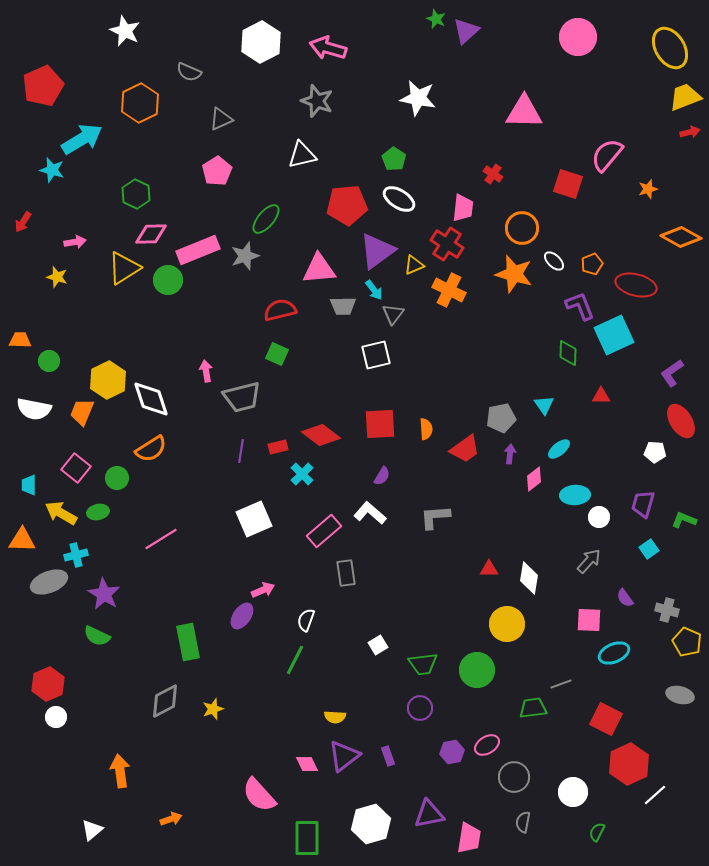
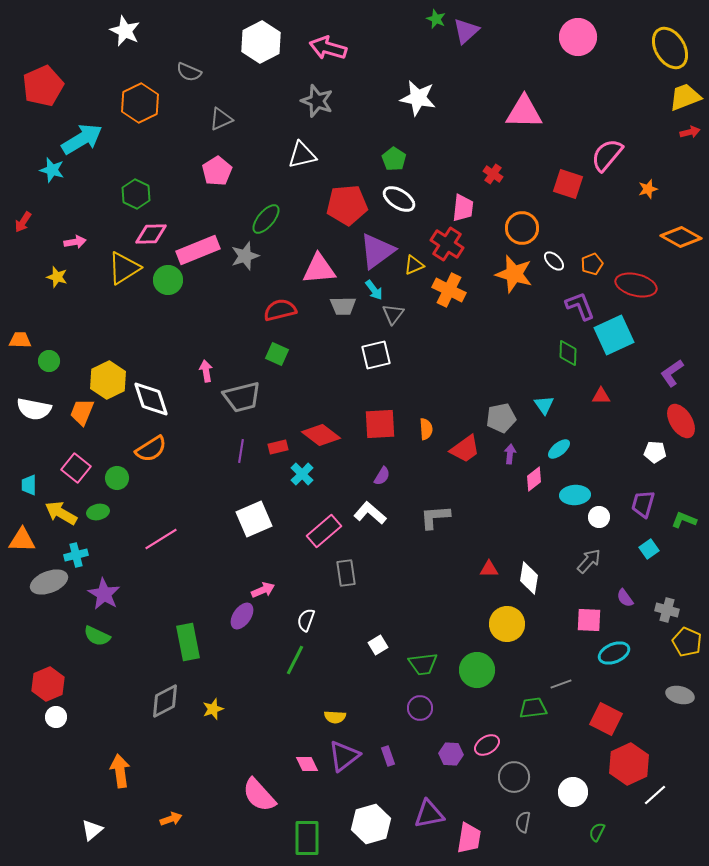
purple hexagon at (452, 752): moved 1 px left, 2 px down; rotated 15 degrees clockwise
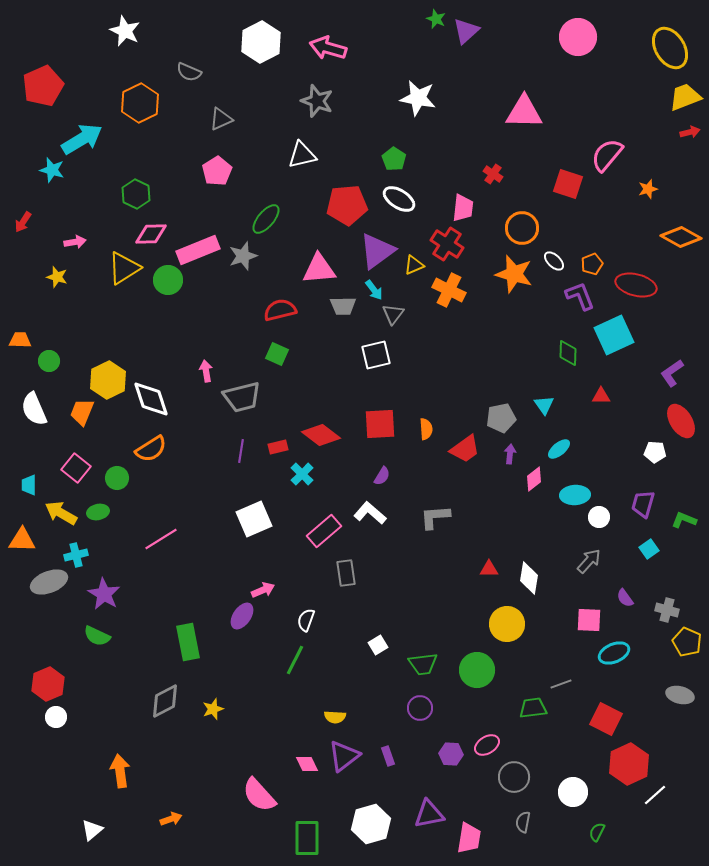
gray star at (245, 256): moved 2 px left
purple L-shape at (580, 306): moved 10 px up
white semicircle at (34, 409): rotated 56 degrees clockwise
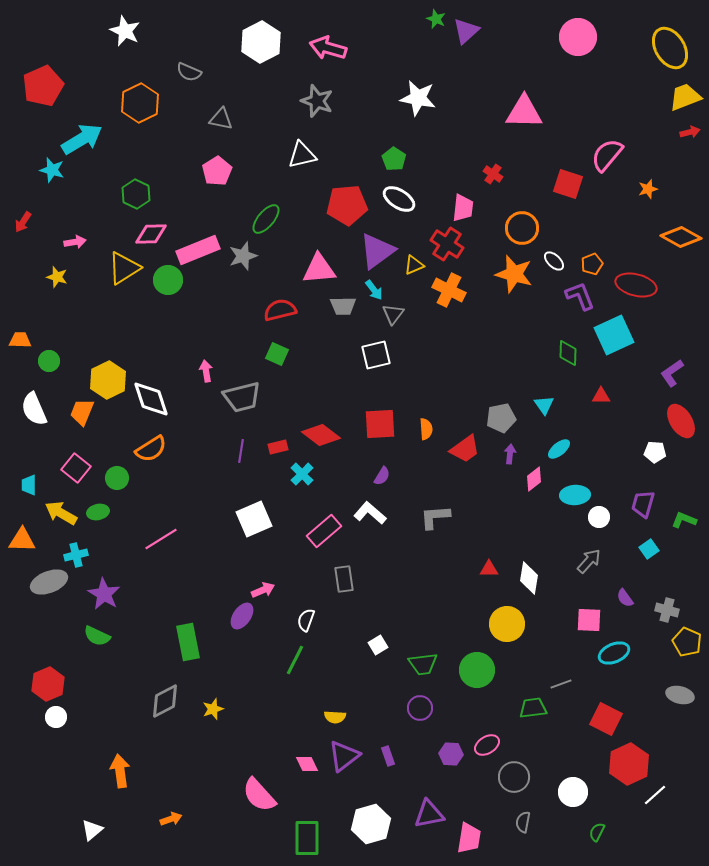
gray triangle at (221, 119): rotated 35 degrees clockwise
gray rectangle at (346, 573): moved 2 px left, 6 px down
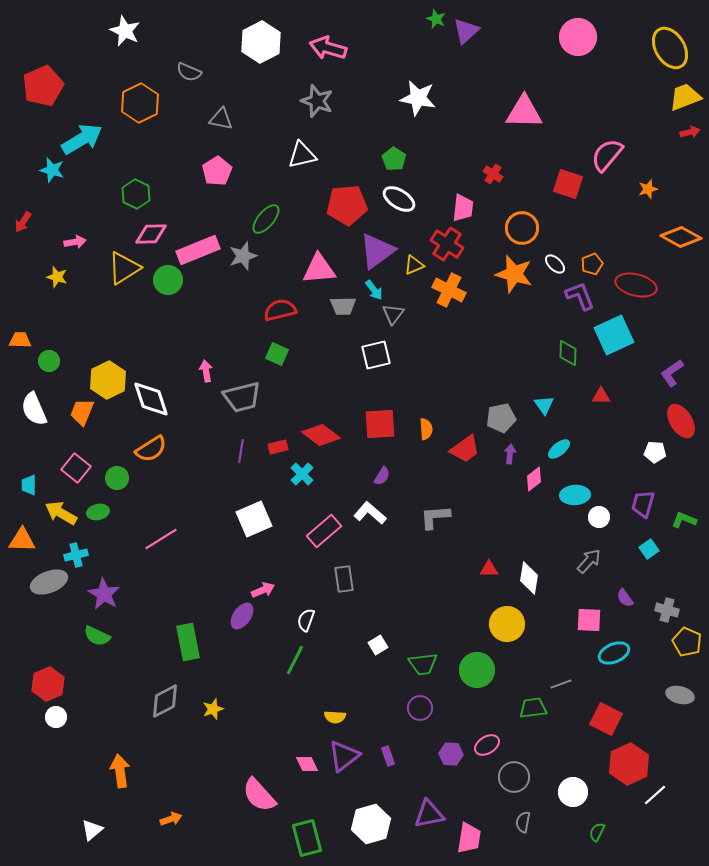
white ellipse at (554, 261): moved 1 px right, 3 px down
green rectangle at (307, 838): rotated 15 degrees counterclockwise
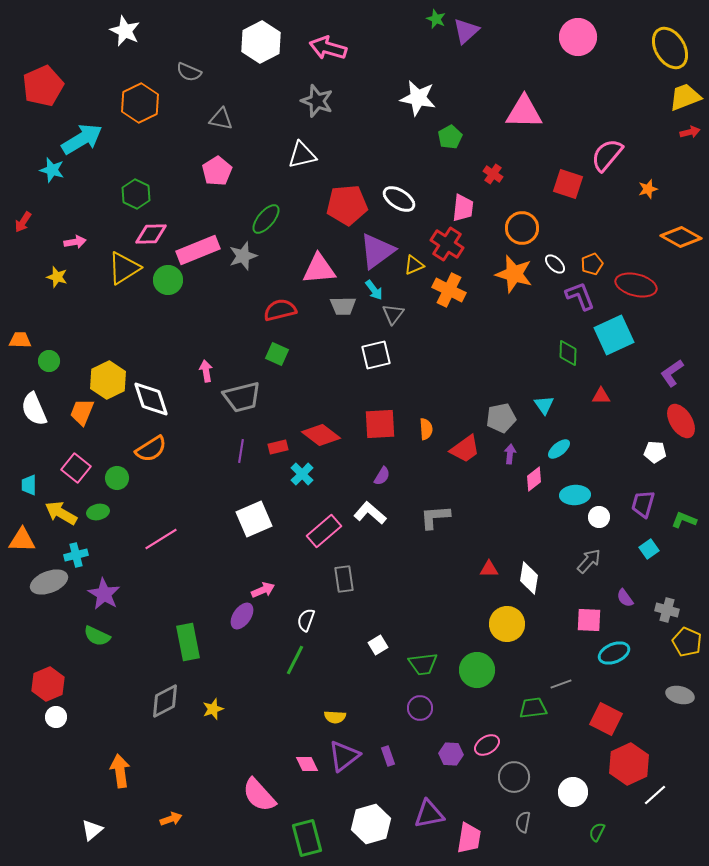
green pentagon at (394, 159): moved 56 px right, 22 px up; rotated 10 degrees clockwise
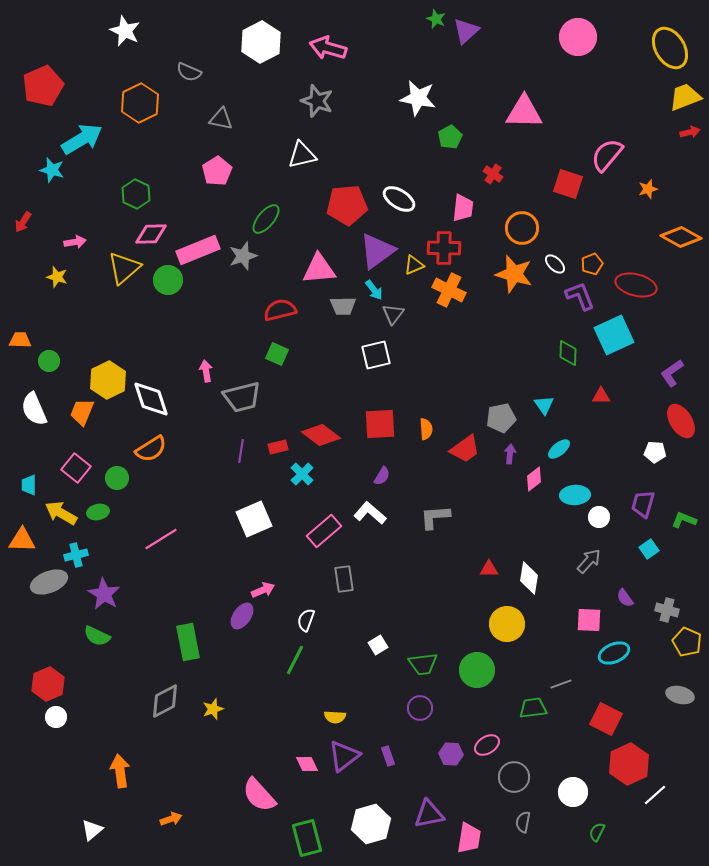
red cross at (447, 244): moved 3 px left, 4 px down; rotated 32 degrees counterclockwise
yellow triangle at (124, 268): rotated 9 degrees counterclockwise
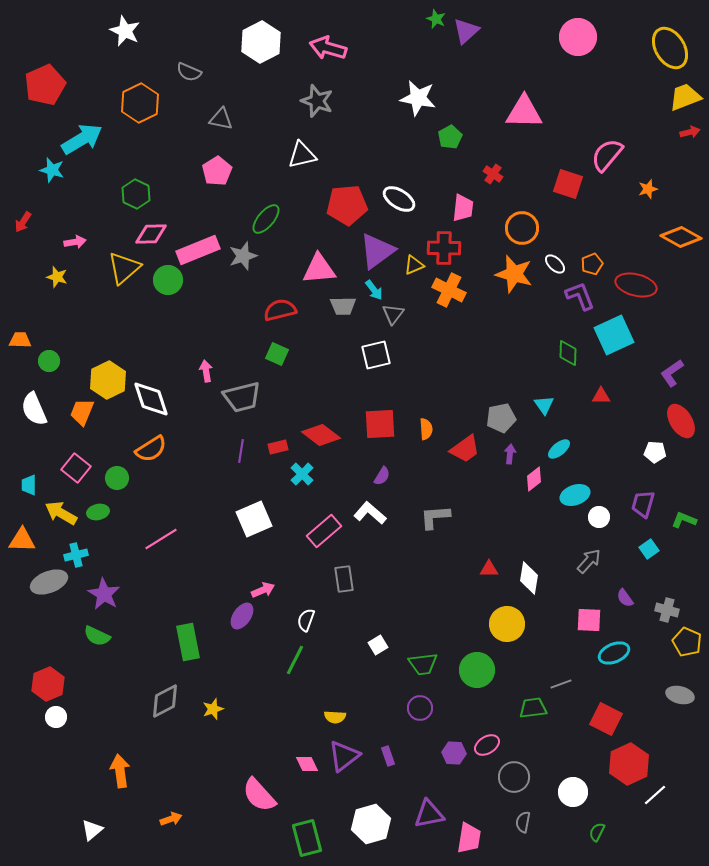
red pentagon at (43, 86): moved 2 px right, 1 px up
cyan ellipse at (575, 495): rotated 16 degrees counterclockwise
purple hexagon at (451, 754): moved 3 px right, 1 px up
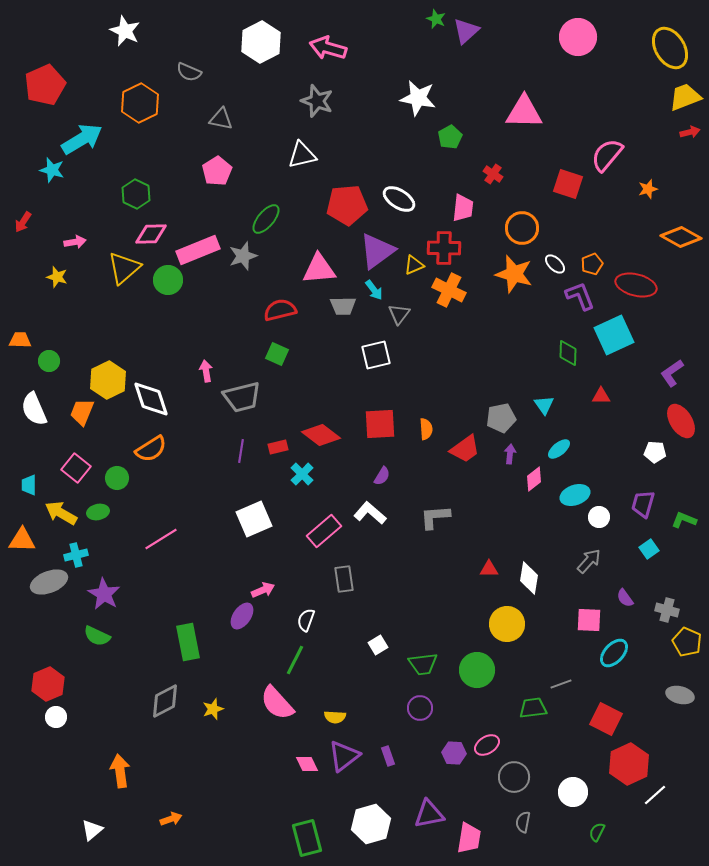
gray triangle at (393, 314): moved 6 px right
cyan ellipse at (614, 653): rotated 24 degrees counterclockwise
pink semicircle at (259, 795): moved 18 px right, 92 px up
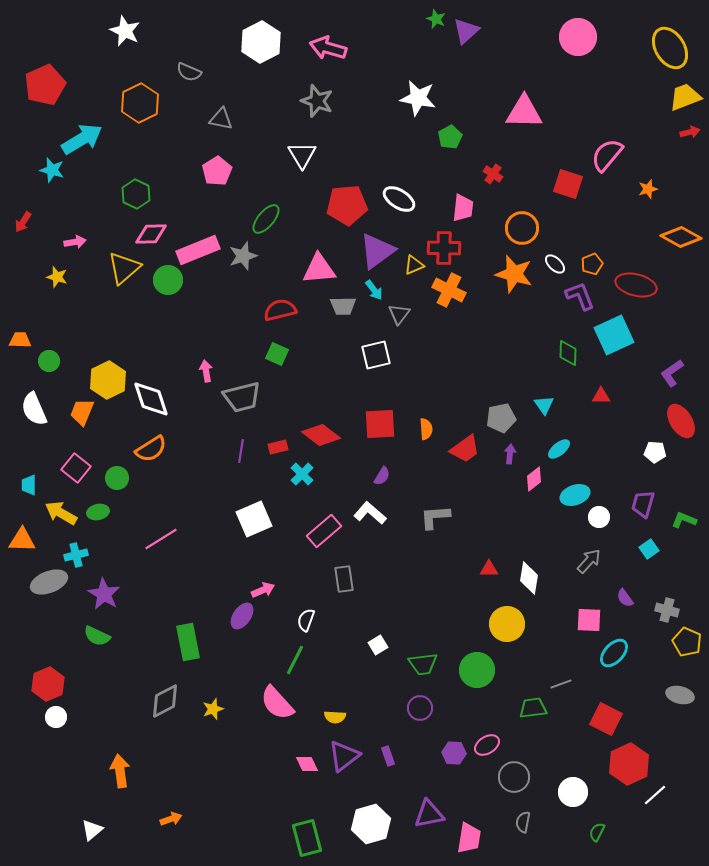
white triangle at (302, 155): rotated 48 degrees counterclockwise
